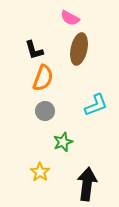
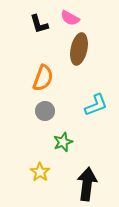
black L-shape: moved 5 px right, 26 px up
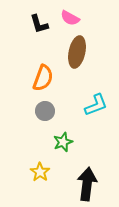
brown ellipse: moved 2 px left, 3 px down
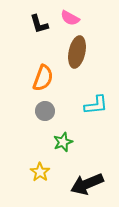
cyan L-shape: rotated 15 degrees clockwise
black arrow: rotated 120 degrees counterclockwise
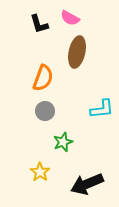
cyan L-shape: moved 6 px right, 4 px down
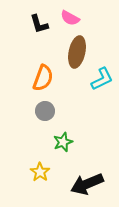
cyan L-shape: moved 30 px up; rotated 20 degrees counterclockwise
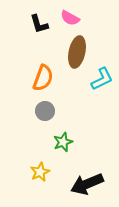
yellow star: rotated 12 degrees clockwise
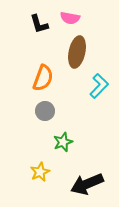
pink semicircle: rotated 18 degrees counterclockwise
cyan L-shape: moved 3 px left, 7 px down; rotated 20 degrees counterclockwise
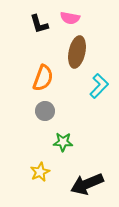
green star: rotated 24 degrees clockwise
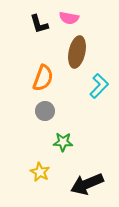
pink semicircle: moved 1 px left
yellow star: rotated 18 degrees counterclockwise
